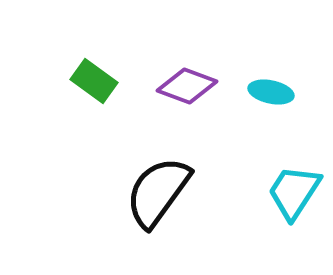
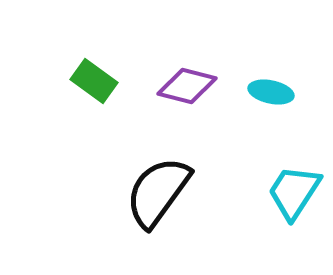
purple diamond: rotated 6 degrees counterclockwise
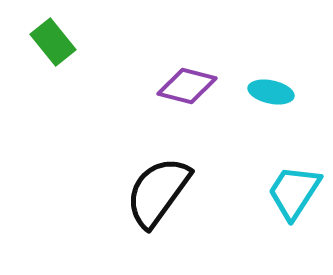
green rectangle: moved 41 px left, 39 px up; rotated 15 degrees clockwise
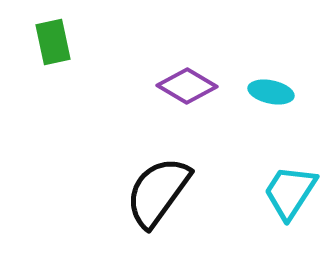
green rectangle: rotated 27 degrees clockwise
purple diamond: rotated 16 degrees clockwise
cyan trapezoid: moved 4 px left
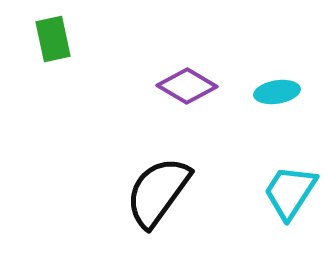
green rectangle: moved 3 px up
cyan ellipse: moved 6 px right; rotated 21 degrees counterclockwise
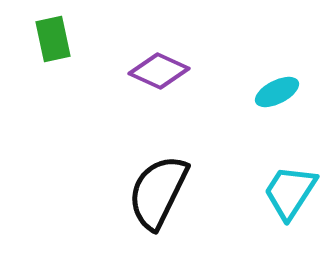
purple diamond: moved 28 px left, 15 px up; rotated 6 degrees counterclockwise
cyan ellipse: rotated 18 degrees counterclockwise
black semicircle: rotated 10 degrees counterclockwise
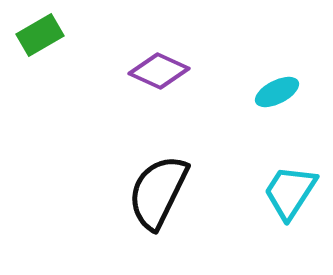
green rectangle: moved 13 px left, 4 px up; rotated 72 degrees clockwise
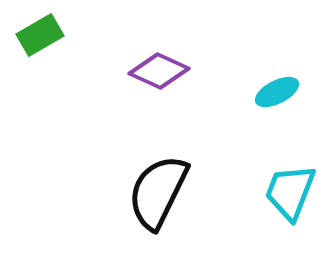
cyan trapezoid: rotated 12 degrees counterclockwise
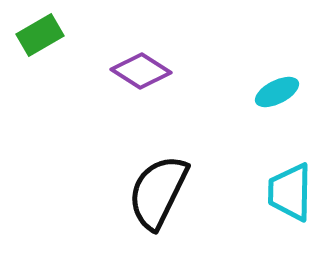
purple diamond: moved 18 px left; rotated 8 degrees clockwise
cyan trapezoid: rotated 20 degrees counterclockwise
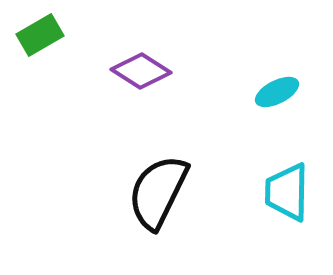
cyan trapezoid: moved 3 px left
